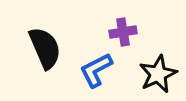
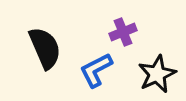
purple cross: rotated 12 degrees counterclockwise
black star: moved 1 px left
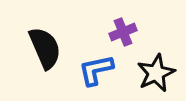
blue L-shape: rotated 15 degrees clockwise
black star: moved 1 px left, 1 px up
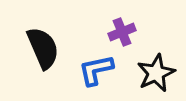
purple cross: moved 1 px left
black semicircle: moved 2 px left
